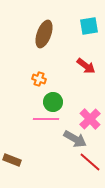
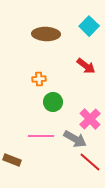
cyan square: rotated 36 degrees counterclockwise
brown ellipse: moved 2 px right; rotated 72 degrees clockwise
orange cross: rotated 24 degrees counterclockwise
pink line: moved 5 px left, 17 px down
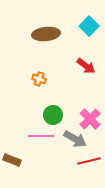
brown ellipse: rotated 8 degrees counterclockwise
orange cross: rotated 24 degrees clockwise
green circle: moved 13 px down
red line: moved 1 px left, 1 px up; rotated 55 degrees counterclockwise
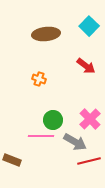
green circle: moved 5 px down
gray arrow: moved 3 px down
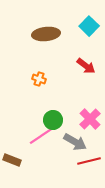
pink line: rotated 35 degrees counterclockwise
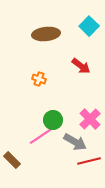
red arrow: moved 5 px left
brown rectangle: rotated 24 degrees clockwise
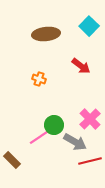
green circle: moved 1 px right, 5 px down
red line: moved 1 px right
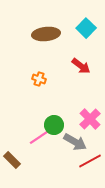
cyan square: moved 3 px left, 2 px down
red line: rotated 15 degrees counterclockwise
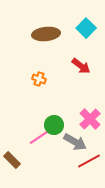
red line: moved 1 px left
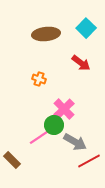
red arrow: moved 3 px up
pink cross: moved 26 px left, 10 px up
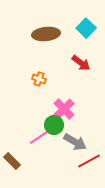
brown rectangle: moved 1 px down
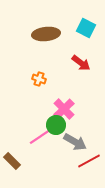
cyan square: rotated 18 degrees counterclockwise
green circle: moved 2 px right
